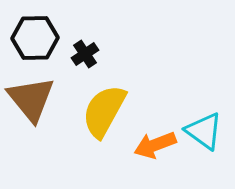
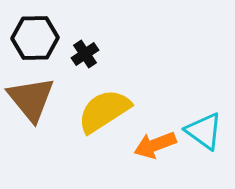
yellow semicircle: rotated 28 degrees clockwise
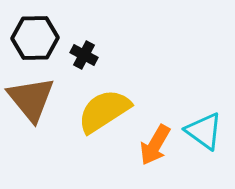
black cross: moved 1 px left, 1 px down; rotated 28 degrees counterclockwise
orange arrow: rotated 39 degrees counterclockwise
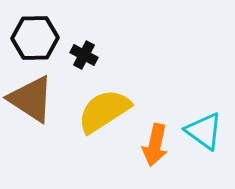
brown triangle: rotated 18 degrees counterclockwise
orange arrow: rotated 18 degrees counterclockwise
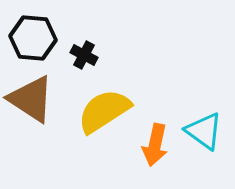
black hexagon: moved 2 px left; rotated 6 degrees clockwise
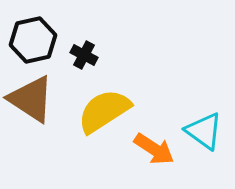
black hexagon: moved 2 px down; rotated 18 degrees counterclockwise
orange arrow: moved 1 px left, 4 px down; rotated 69 degrees counterclockwise
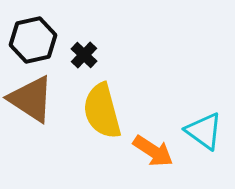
black cross: rotated 16 degrees clockwise
yellow semicircle: moved 2 px left; rotated 72 degrees counterclockwise
orange arrow: moved 1 px left, 2 px down
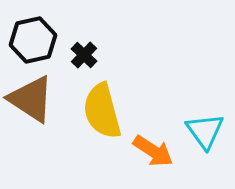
cyan triangle: moved 1 px right; rotated 18 degrees clockwise
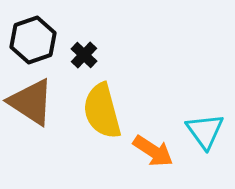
black hexagon: rotated 6 degrees counterclockwise
brown triangle: moved 3 px down
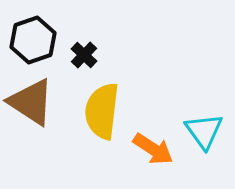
yellow semicircle: rotated 22 degrees clockwise
cyan triangle: moved 1 px left
orange arrow: moved 2 px up
